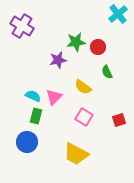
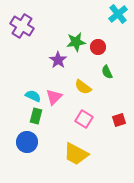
purple star: rotated 24 degrees counterclockwise
pink square: moved 2 px down
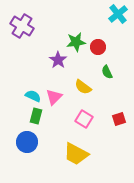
red square: moved 1 px up
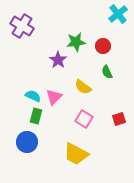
red circle: moved 5 px right, 1 px up
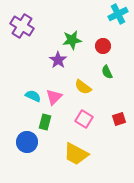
cyan cross: rotated 12 degrees clockwise
green star: moved 4 px left, 2 px up
green rectangle: moved 9 px right, 6 px down
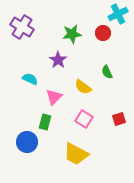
purple cross: moved 1 px down
green star: moved 6 px up
red circle: moved 13 px up
cyan semicircle: moved 3 px left, 17 px up
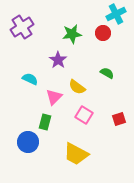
cyan cross: moved 2 px left
purple cross: rotated 25 degrees clockwise
green semicircle: moved 1 px down; rotated 144 degrees clockwise
yellow semicircle: moved 6 px left
pink square: moved 4 px up
blue circle: moved 1 px right
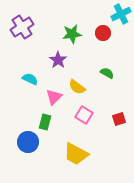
cyan cross: moved 5 px right
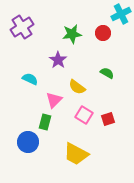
pink triangle: moved 3 px down
red square: moved 11 px left
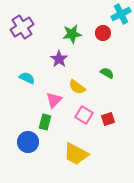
purple star: moved 1 px right, 1 px up
cyan semicircle: moved 3 px left, 1 px up
